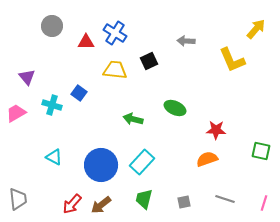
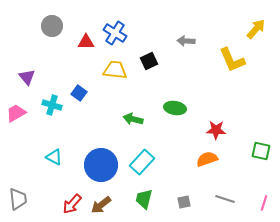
green ellipse: rotated 15 degrees counterclockwise
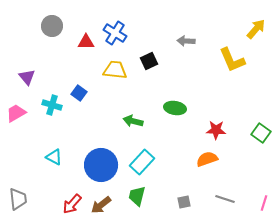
green arrow: moved 2 px down
green square: moved 18 px up; rotated 24 degrees clockwise
green trapezoid: moved 7 px left, 3 px up
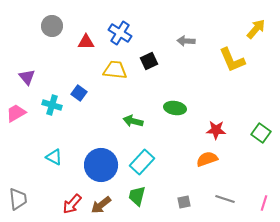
blue cross: moved 5 px right
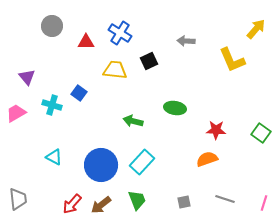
green trapezoid: moved 4 px down; rotated 145 degrees clockwise
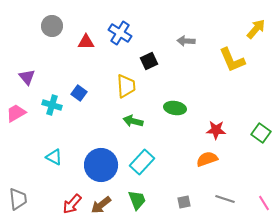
yellow trapezoid: moved 11 px right, 16 px down; rotated 80 degrees clockwise
pink line: rotated 49 degrees counterclockwise
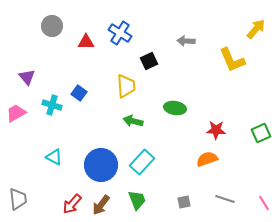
green square: rotated 30 degrees clockwise
brown arrow: rotated 15 degrees counterclockwise
